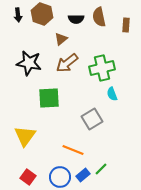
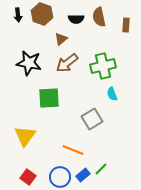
green cross: moved 1 px right, 2 px up
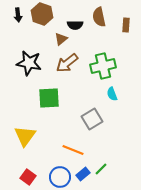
black semicircle: moved 1 px left, 6 px down
blue rectangle: moved 1 px up
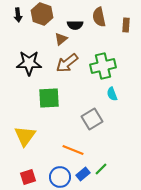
black star: rotated 10 degrees counterclockwise
red square: rotated 35 degrees clockwise
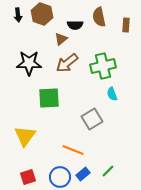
green line: moved 7 px right, 2 px down
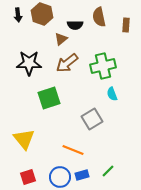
green square: rotated 15 degrees counterclockwise
yellow triangle: moved 1 px left, 3 px down; rotated 15 degrees counterclockwise
blue rectangle: moved 1 px left, 1 px down; rotated 24 degrees clockwise
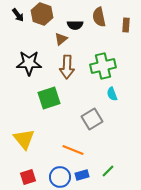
black arrow: rotated 32 degrees counterclockwise
brown arrow: moved 4 px down; rotated 50 degrees counterclockwise
